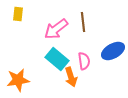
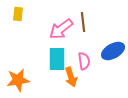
pink arrow: moved 5 px right
cyan rectangle: rotated 50 degrees clockwise
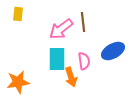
orange star: moved 2 px down
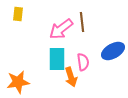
brown line: moved 1 px left
pink semicircle: moved 1 px left, 1 px down
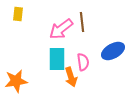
orange star: moved 2 px left, 1 px up
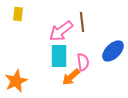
pink arrow: moved 2 px down
blue ellipse: rotated 15 degrees counterclockwise
cyan rectangle: moved 2 px right, 3 px up
orange arrow: rotated 66 degrees clockwise
orange star: rotated 15 degrees counterclockwise
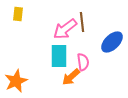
pink arrow: moved 4 px right, 2 px up
blue ellipse: moved 1 px left, 9 px up
